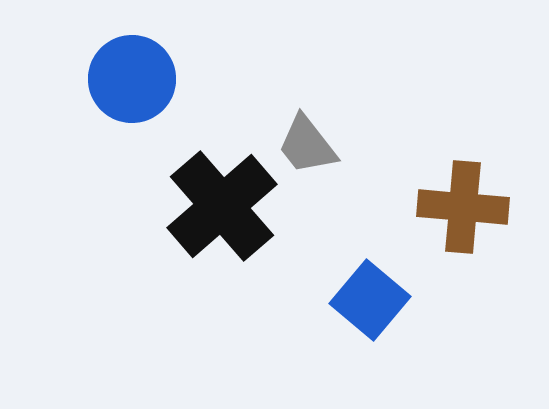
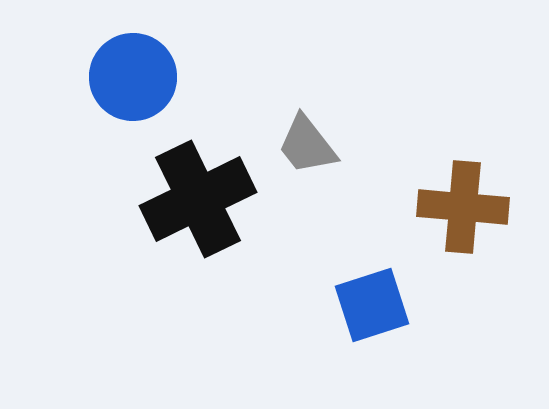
blue circle: moved 1 px right, 2 px up
black cross: moved 24 px left, 7 px up; rotated 15 degrees clockwise
blue square: moved 2 px right, 5 px down; rotated 32 degrees clockwise
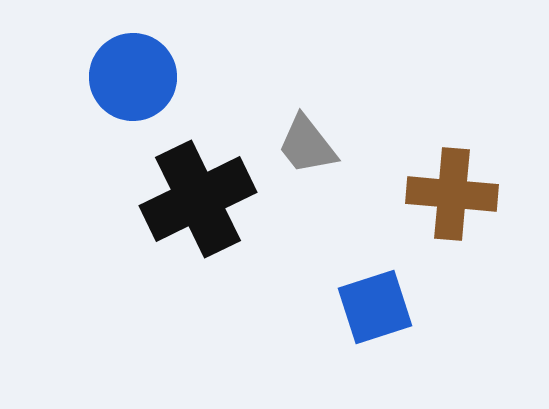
brown cross: moved 11 px left, 13 px up
blue square: moved 3 px right, 2 px down
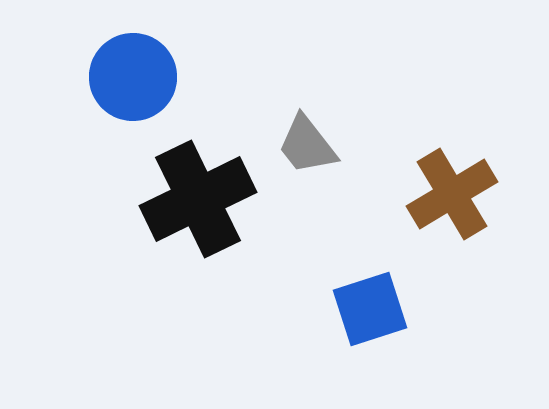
brown cross: rotated 36 degrees counterclockwise
blue square: moved 5 px left, 2 px down
